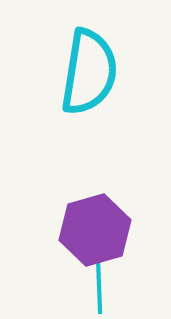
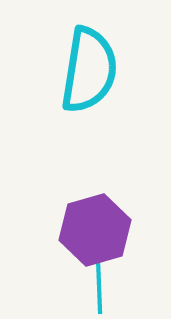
cyan semicircle: moved 2 px up
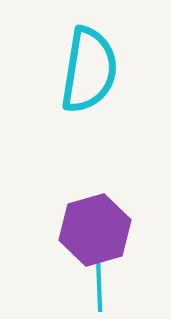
cyan line: moved 2 px up
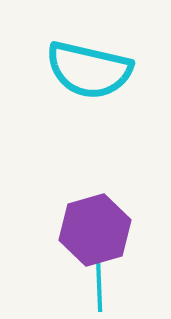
cyan semicircle: rotated 94 degrees clockwise
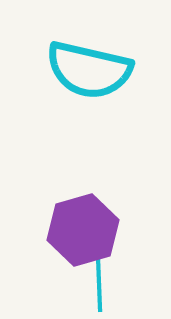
purple hexagon: moved 12 px left
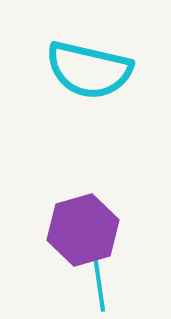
cyan line: rotated 6 degrees counterclockwise
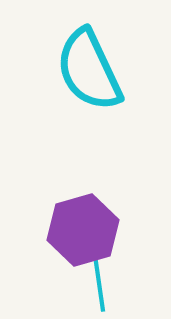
cyan semicircle: rotated 52 degrees clockwise
